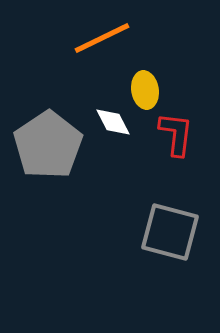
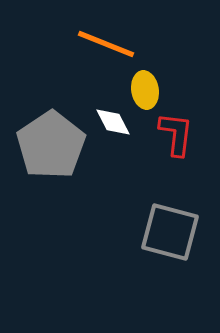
orange line: moved 4 px right, 6 px down; rotated 48 degrees clockwise
gray pentagon: moved 3 px right
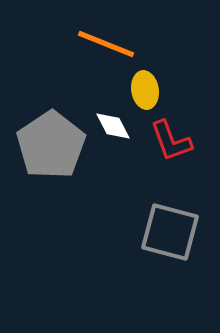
white diamond: moved 4 px down
red L-shape: moved 5 px left, 7 px down; rotated 153 degrees clockwise
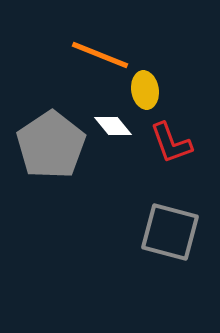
orange line: moved 6 px left, 11 px down
white diamond: rotated 12 degrees counterclockwise
red L-shape: moved 2 px down
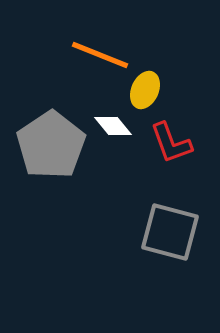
yellow ellipse: rotated 33 degrees clockwise
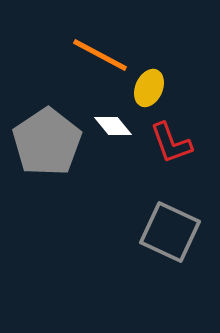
orange line: rotated 6 degrees clockwise
yellow ellipse: moved 4 px right, 2 px up
gray pentagon: moved 4 px left, 3 px up
gray square: rotated 10 degrees clockwise
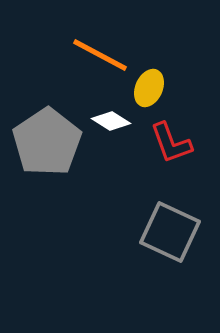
white diamond: moved 2 px left, 5 px up; rotated 18 degrees counterclockwise
